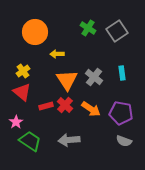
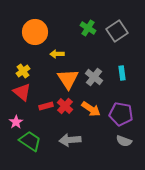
orange triangle: moved 1 px right, 1 px up
red cross: moved 1 px down
purple pentagon: moved 1 px down
gray arrow: moved 1 px right
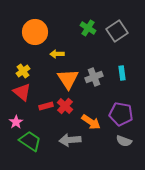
gray cross: rotated 30 degrees clockwise
orange arrow: moved 13 px down
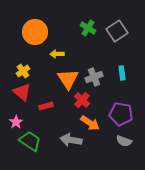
red cross: moved 17 px right, 6 px up
orange arrow: moved 1 px left, 1 px down
gray arrow: moved 1 px right; rotated 15 degrees clockwise
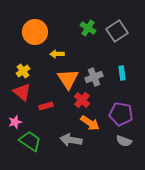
pink star: moved 1 px left; rotated 16 degrees clockwise
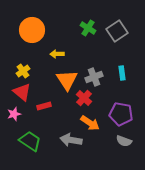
orange circle: moved 3 px left, 2 px up
orange triangle: moved 1 px left, 1 px down
red cross: moved 2 px right, 2 px up
red rectangle: moved 2 px left
pink star: moved 1 px left, 8 px up
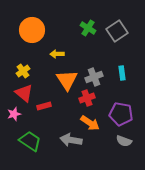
red triangle: moved 2 px right, 1 px down
red cross: moved 3 px right; rotated 28 degrees clockwise
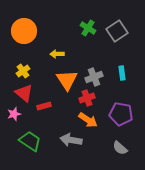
orange circle: moved 8 px left, 1 px down
orange arrow: moved 2 px left, 3 px up
gray semicircle: moved 4 px left, 7 px down; rotated 21 degrees clockwise
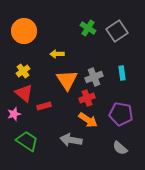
green trapezoid: moved 3 px left
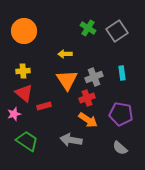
yellow arrow: moved 8 px right
yellow cross: rotated 32 degrees clockwise
